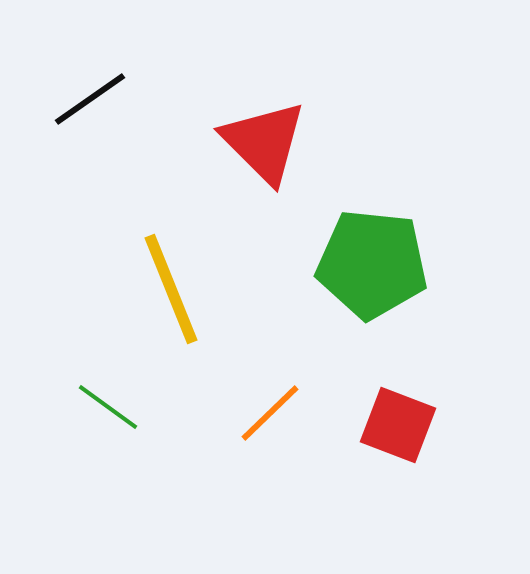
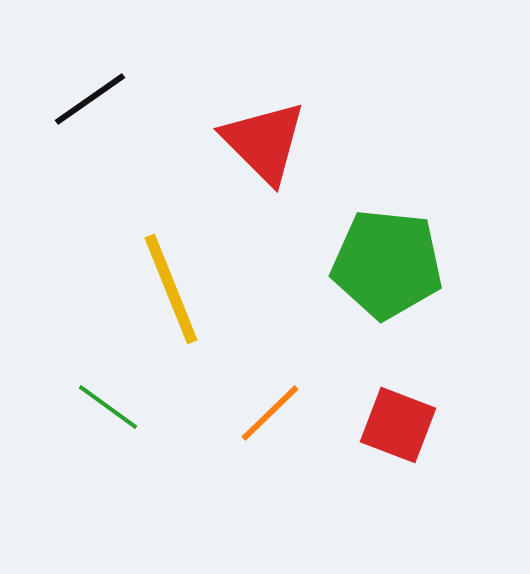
green pentagon: moved 15 px right
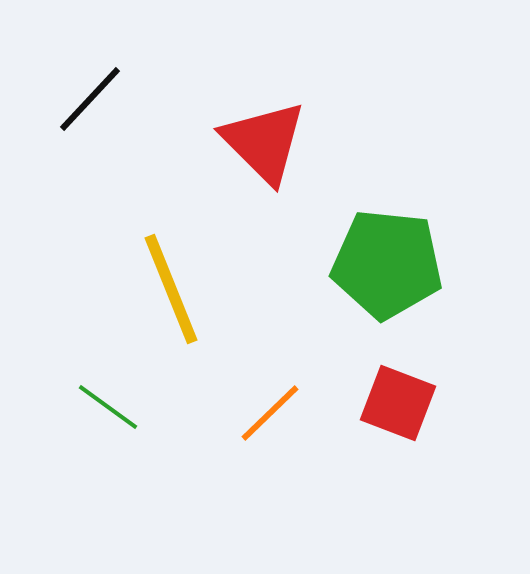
black line: rotated 12 degrees counterclockwise
red square: moved 22 px up
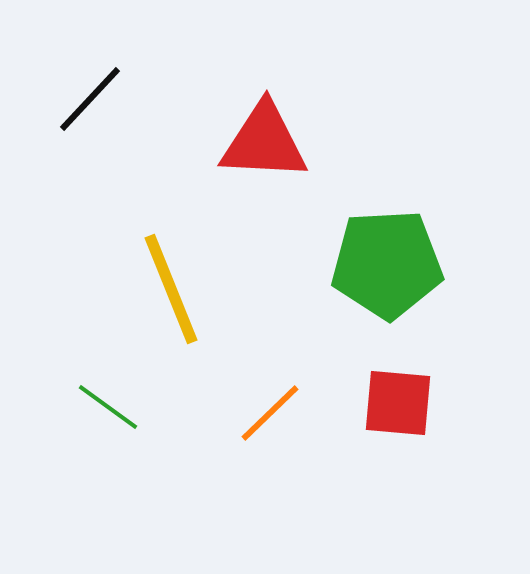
red triangle: rotated 42 degrees counterclockwise
green pentagon: rotated 9 degrees counterclockwise
red square: rotated 16 degrees counterclockwise
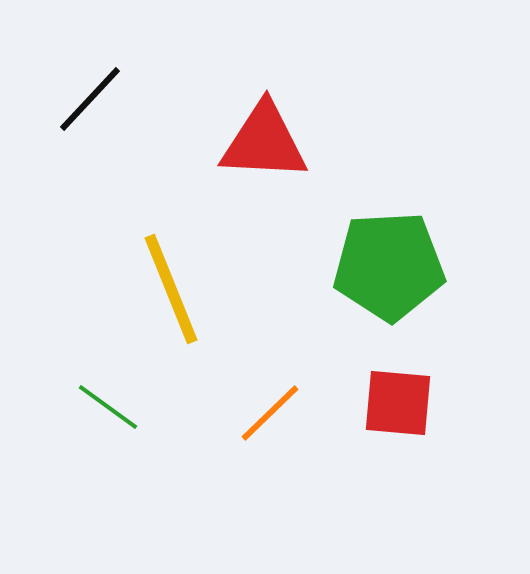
green pentagon: moved 2 px right, 2 px down
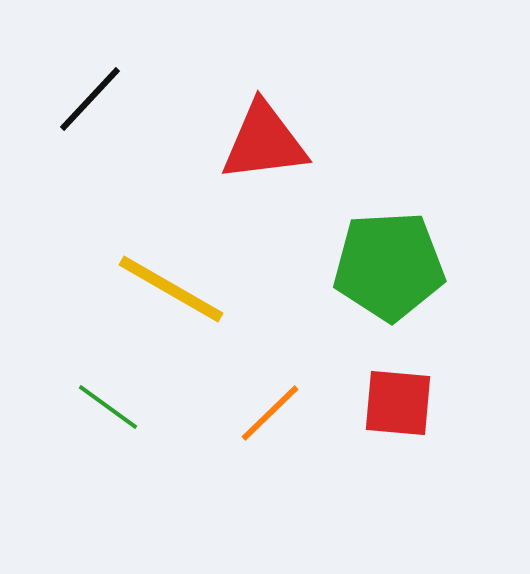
red triangle: rotated 10 degrees counterclockwise
yellow line: rotated 38 degrees counterclockwise
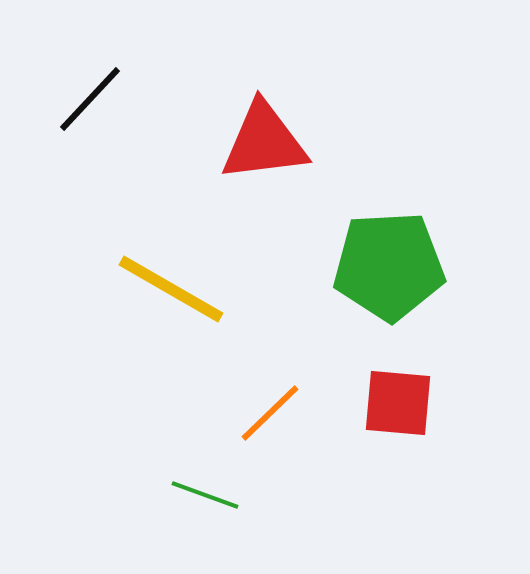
green line: moved 97 px right, 88 px down; rotated 16 degrees counterclockwise
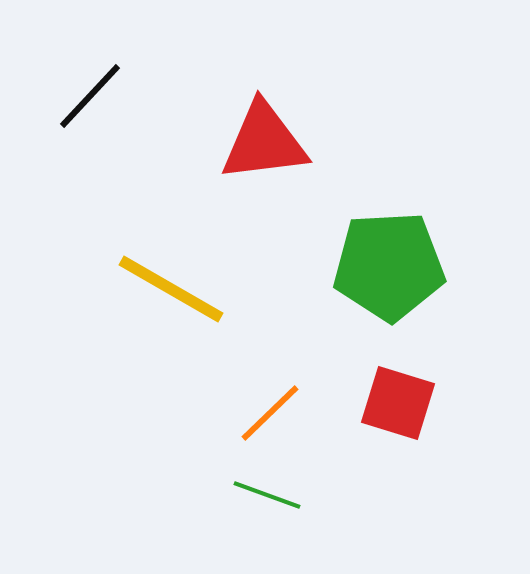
black line: moved 3 px up
red square: rotated 12 degrees clockwise
green line: moved 62 px right
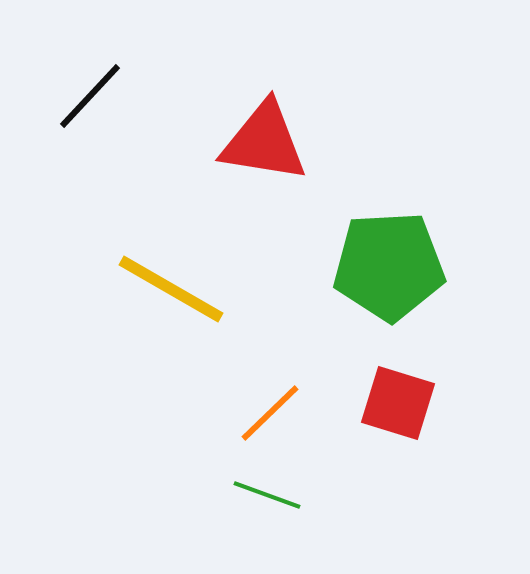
red triangle: rotated 16 degrees clockwise
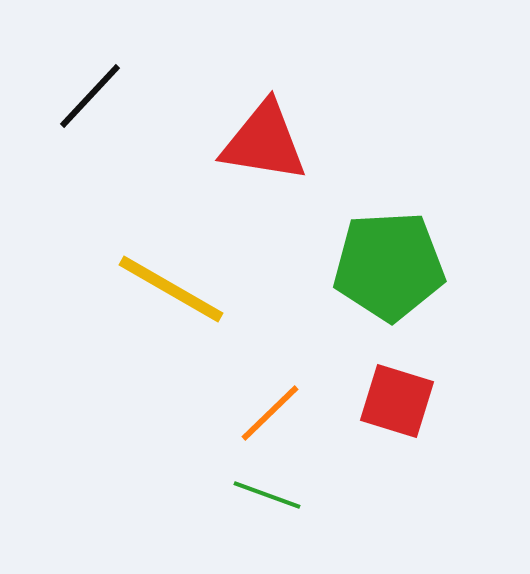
red square: moved 1 px left, 2 px up
